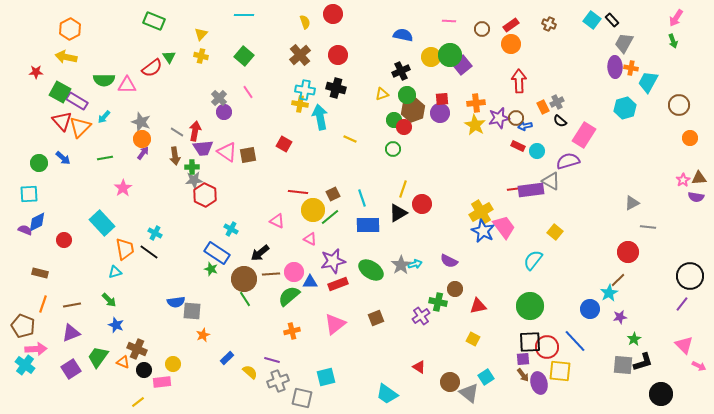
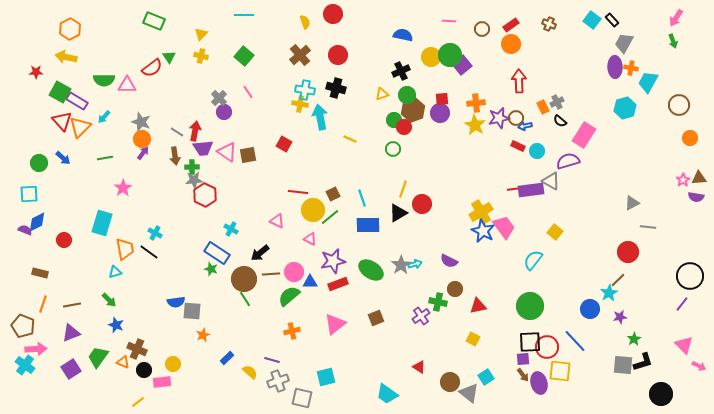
cyan rectangle at (102, 223): rotated 60 degrees clockwise
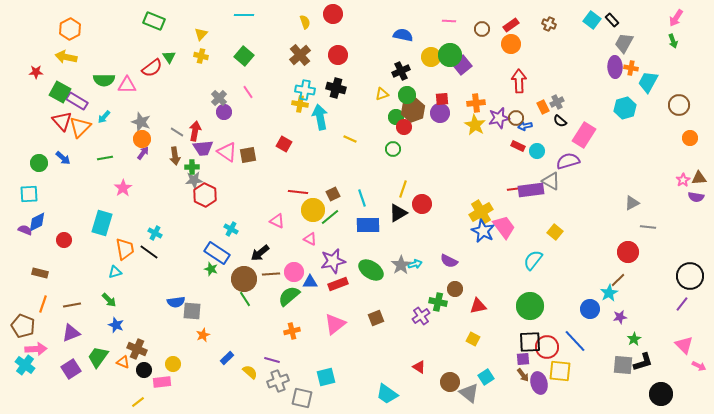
green circle at (394, 120): moved 2 px right, 3 px up
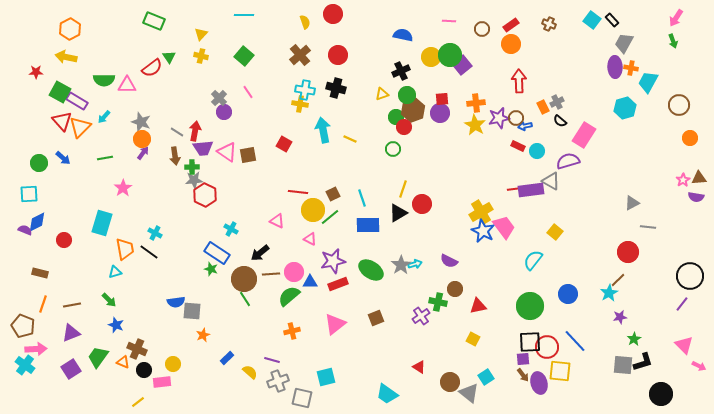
cyan arrow at (320, 117): moved 3 px right, 13 px down
blue circle at (590, 309): moved 22 px left, 15 px up
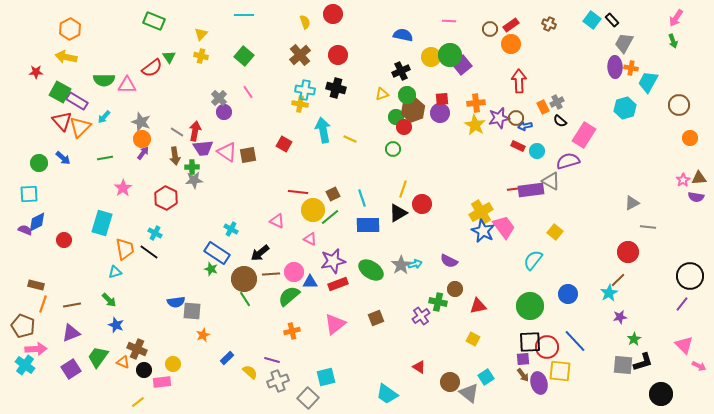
brown circle at (482, 29): moved 8 px right
red hexagon at (205, 195): moved 39 px left, 3 px down
brown rectangle at (40, 273): moved 4 px left, 12 px down
gray square at (302, 398): moved 6 px right; rotated 30 degrees clockwise
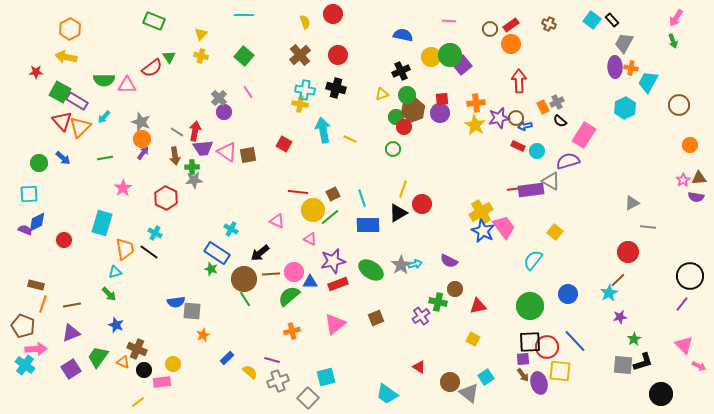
cyan hexagon at (625, 108): rotated 10 degrees counterclockwise
orange circle at (690, 138): moved 7 px down
green arrow at (109, 300): moved 6 px up
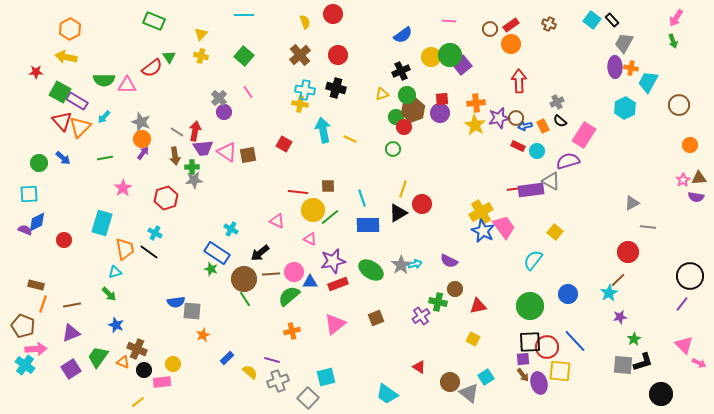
blue semicircle at (403, 35): rotated 132 degrees clockwise
orange rectangle at (543, 107): moved 19 px down
brown square at (333, 194): moved 5 px left, 8 px up; rotated 24 degrees clockwise
red hexagon at (166, 198): rotated 15 degrees clockwise
pink arrow at (699, 366): moved 3 px up
